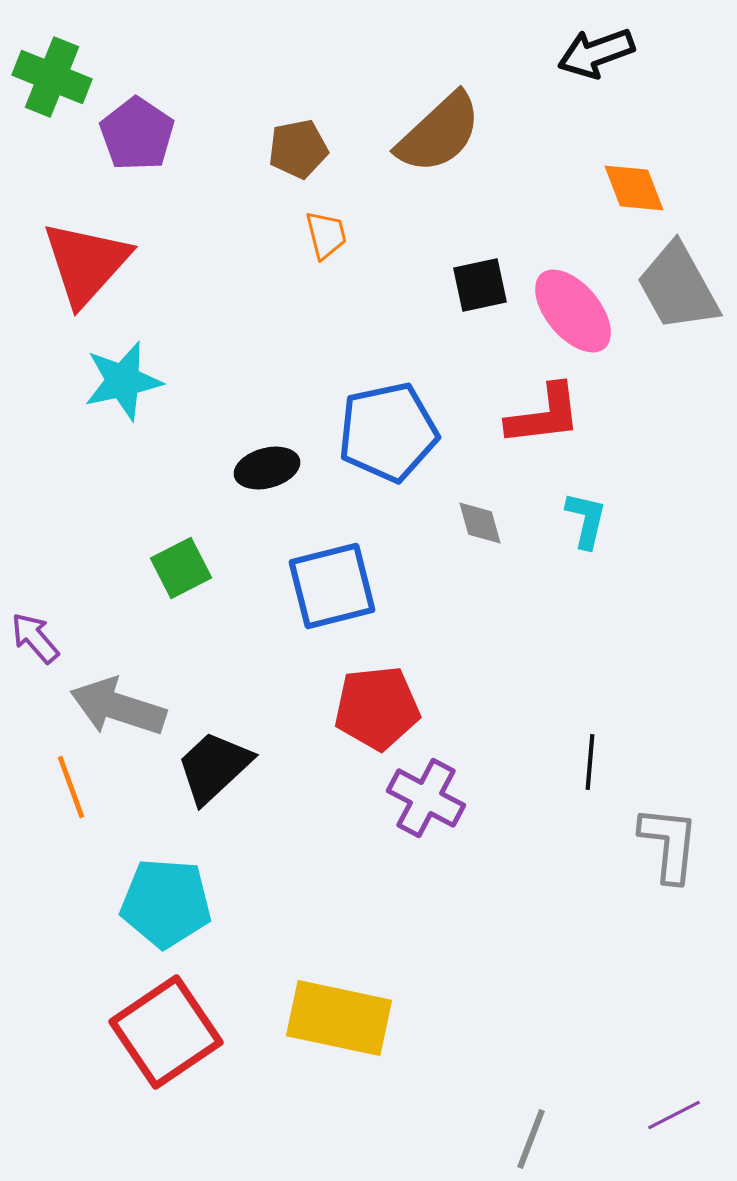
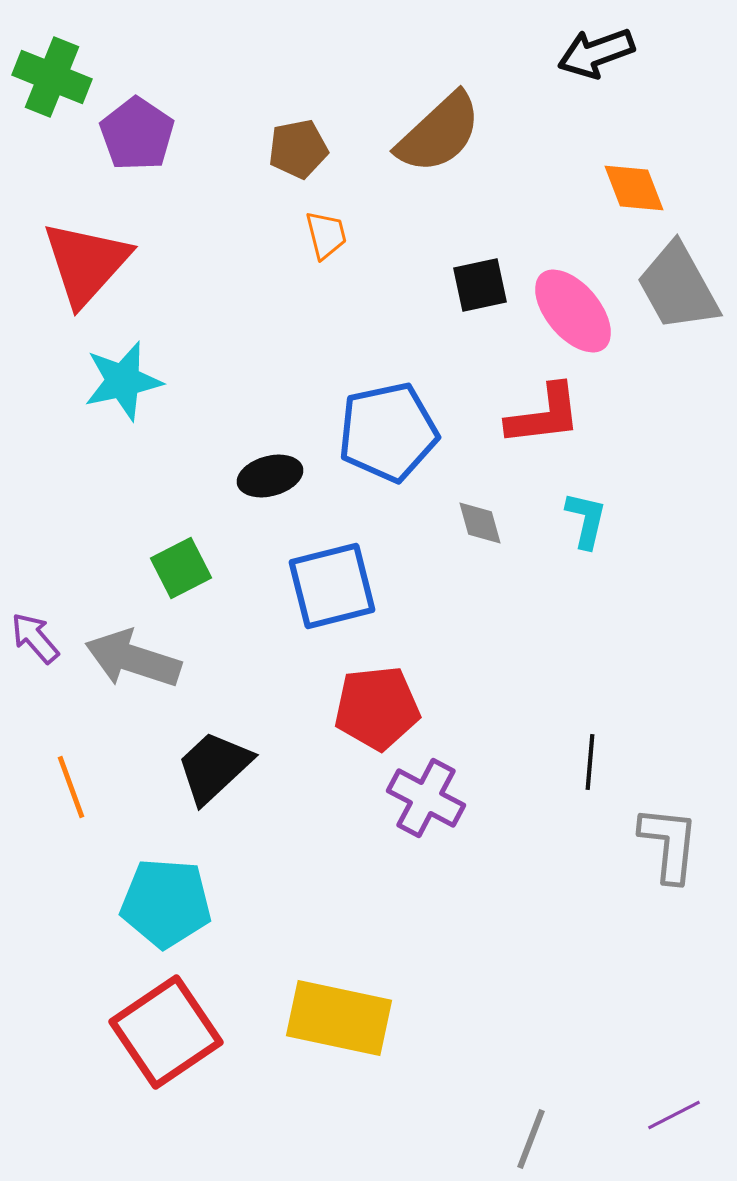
black ellipse: moved 3 px right, 8 px down
gray arrow: moved 15 px right, 48 px up
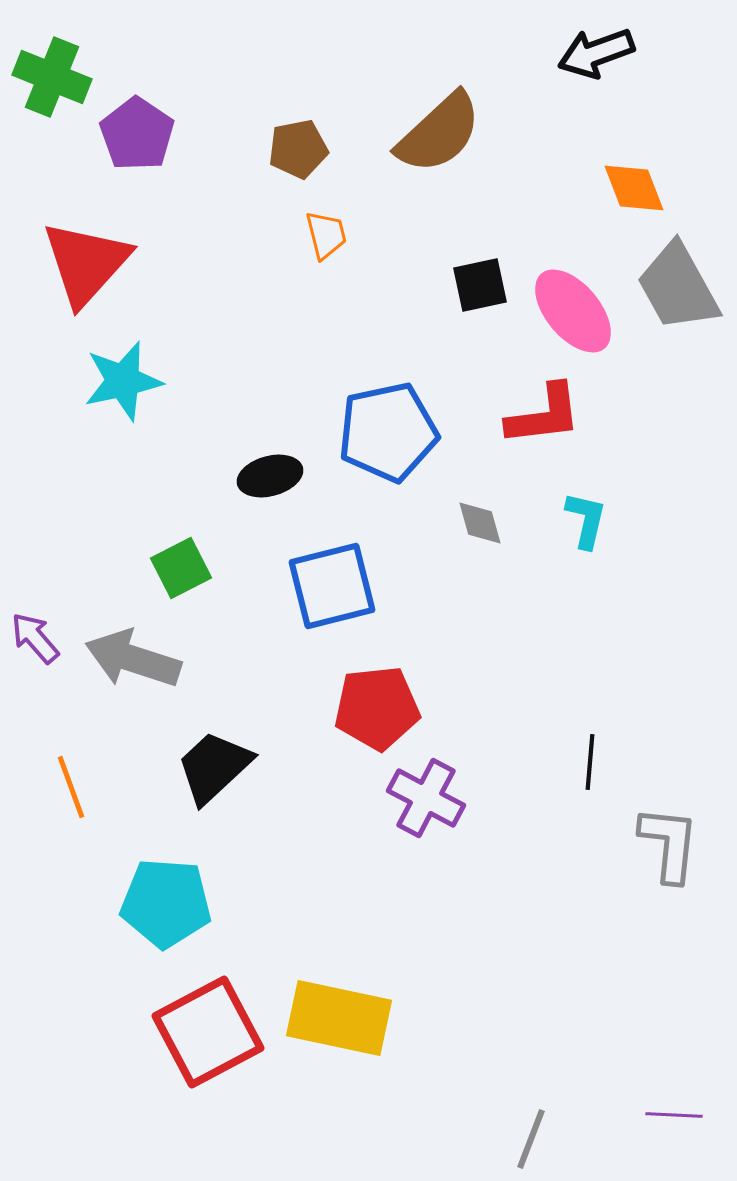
red square: moved 42 px right; rotated 6 degrees clockwise
purple line: rotated 30 degrees clockwise
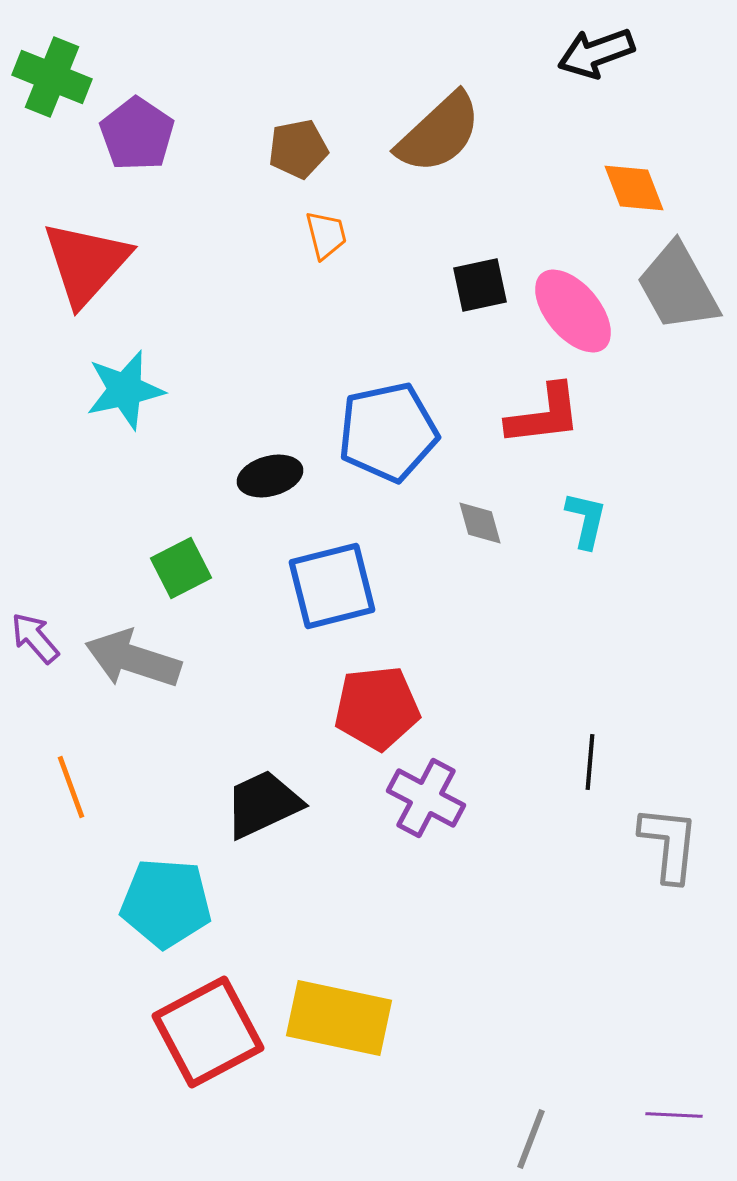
cyan star: moved 2 px right, 9 px down
black trapezoid: moved 49 px right, 37 px down; rotated 18 degrees clockwise
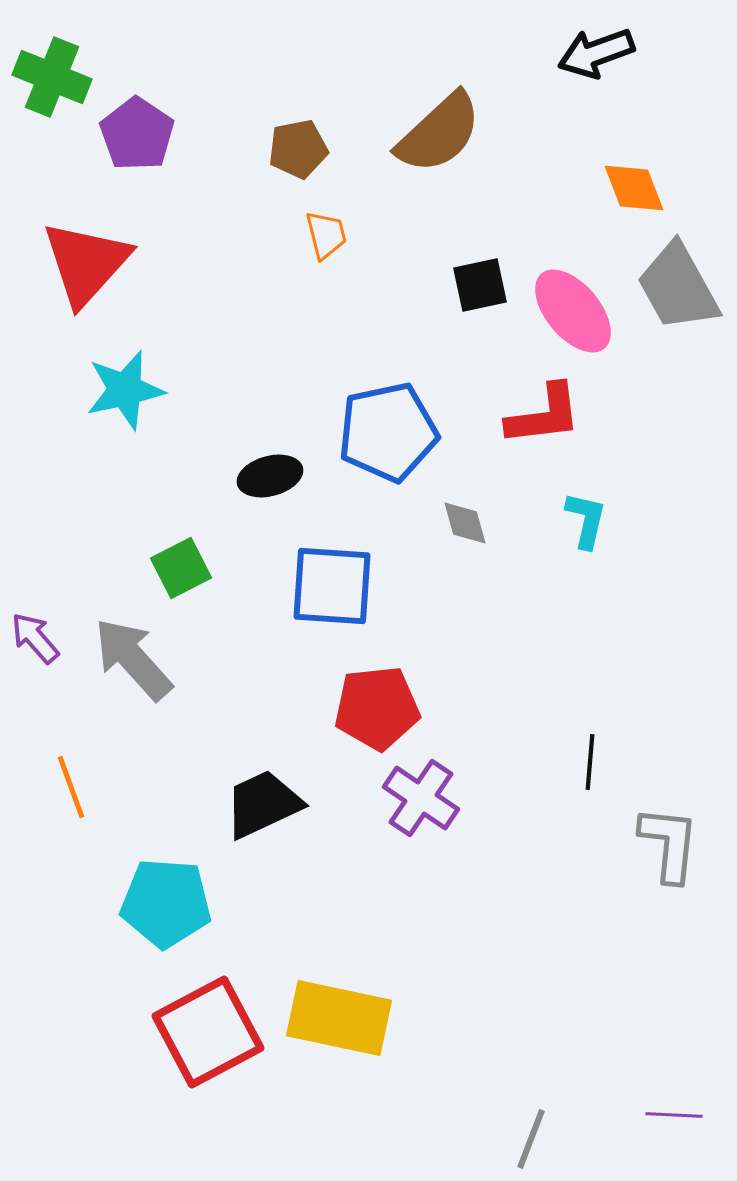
gray diamond: moved 15 px left
blue square: rotated 18 degrees clockwise
gray arrow: rotated 30 degrees clockwise
purple cross: moved 5 px left; rotated 6 degrees clockwise
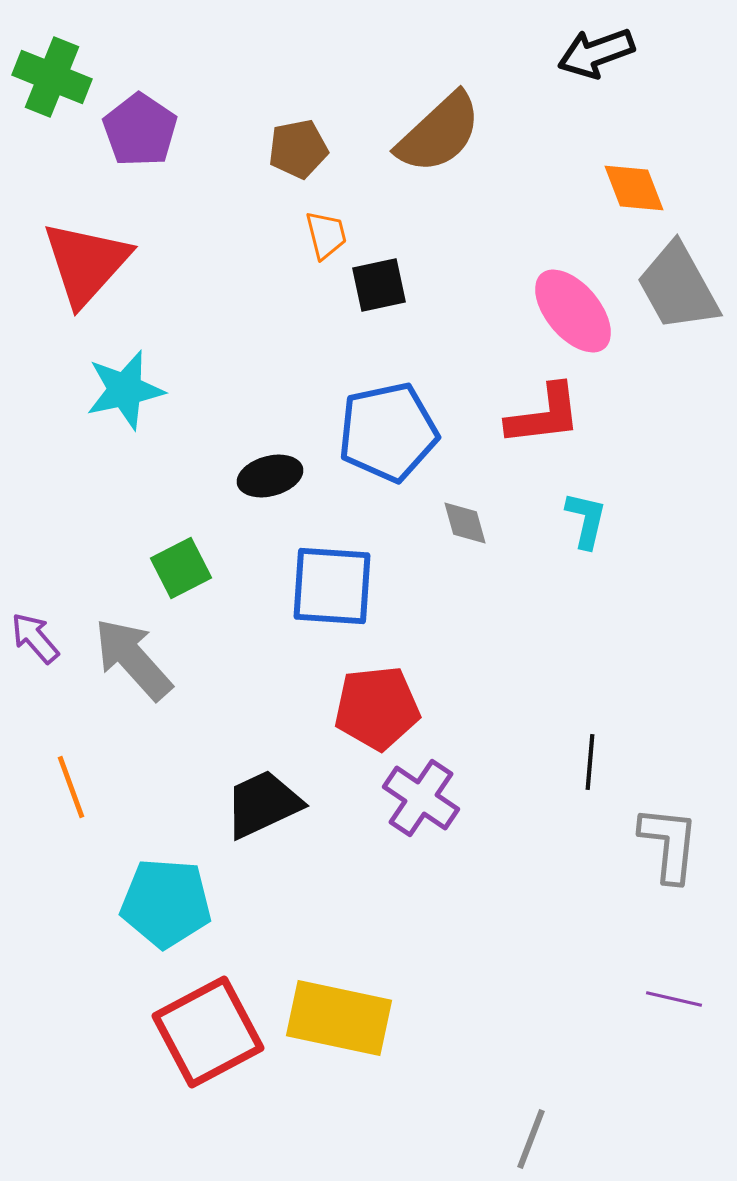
purple pentagon: moved 3 px right, 4 px up
black square: moved 101 px left
purple line: moved 116 px up; rotated 10 degrees clockwise
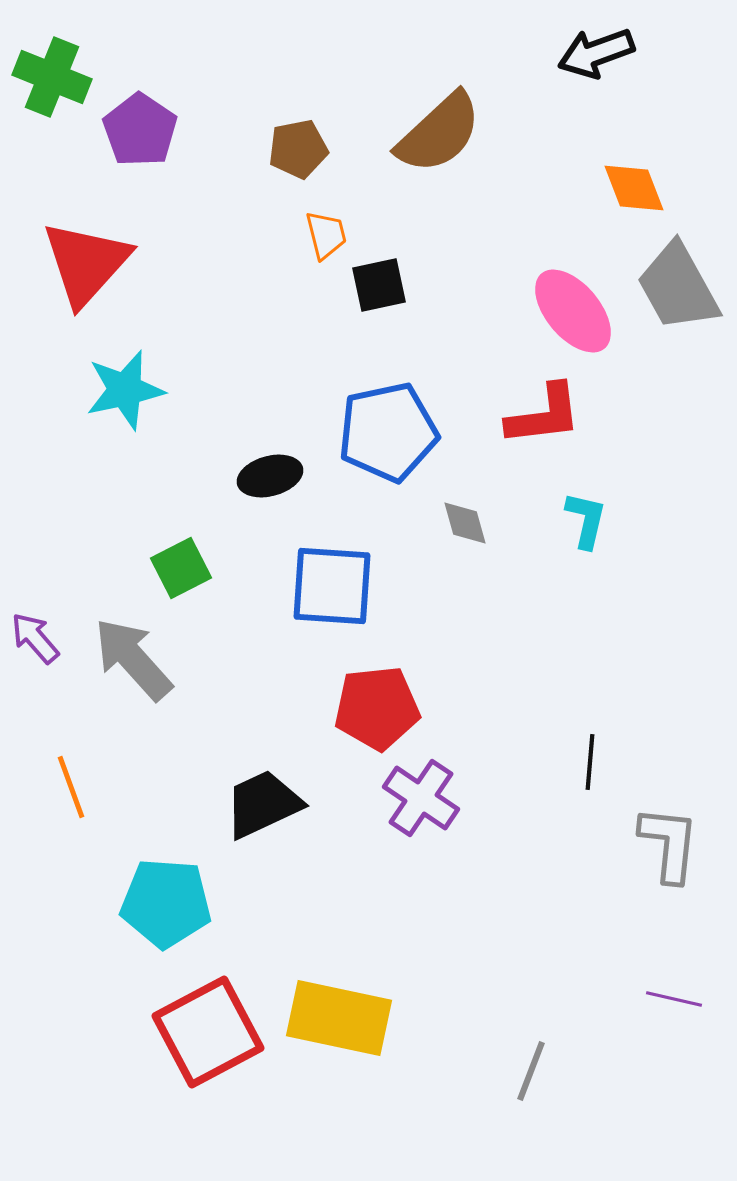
gray line: moved 68 px up
